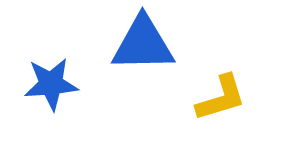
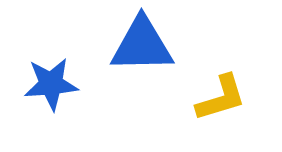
blue triangle: moved 1 px left, 1 px down
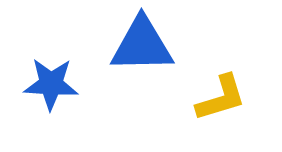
blue star: rotated 8 degrees clockwise
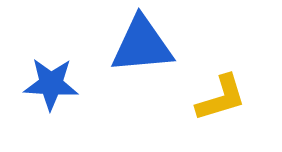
blue triangle: rotated 4 degrees counterclockwise
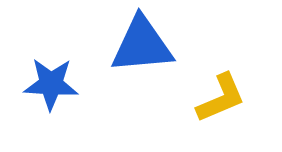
yellow L-shape: rotated 6 degrees counterclockwise
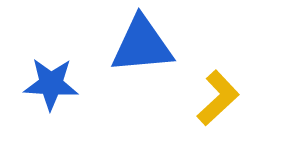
yellow L-shape: moved 3 px left; rotated 20 degrees counterclockwise
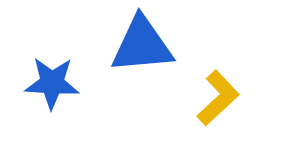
blue star: moved 1 px right, 1 px up
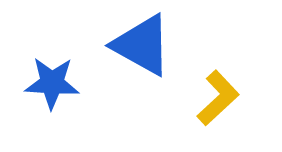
blue triangle: rotated 34 degrees clockwise
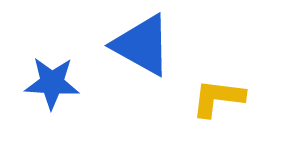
yellow L-shape: rotated 130 degrees counterclockwise
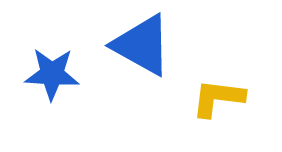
blue star: moved 9 px up
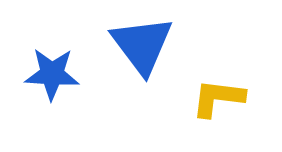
blue triangle: rotated 24 degrees clockwise
